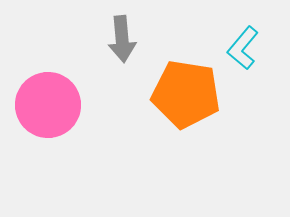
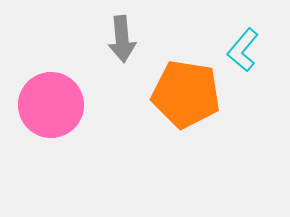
cyan L-shape: moved 2 px down
pink circle: moved 3 px right
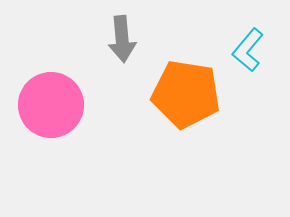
cyan L-shape: moved 5 px right
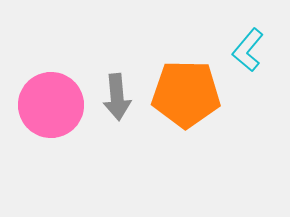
gray arrow: moved 5 px left, 58 px down
orange pentagon: rotated 8 degrees counterclockwise
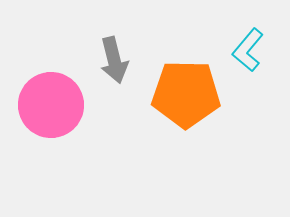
gray arrow: moved 3 px left, 37 px up; rotated 9 degrees counterclockwise
